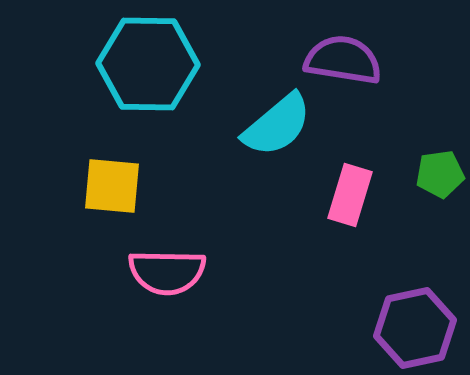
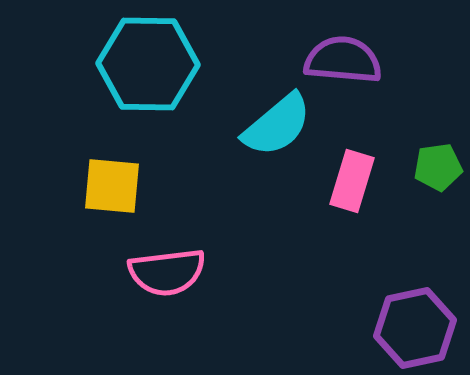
purple semicircle: rotated 4 degrees counterclockwise
green pentagon: moved 2 px left, 7 px up
pink rectangle: moved 2 px right, 14 px up
pink semicircle: rotated 8 degrees counterclockwise
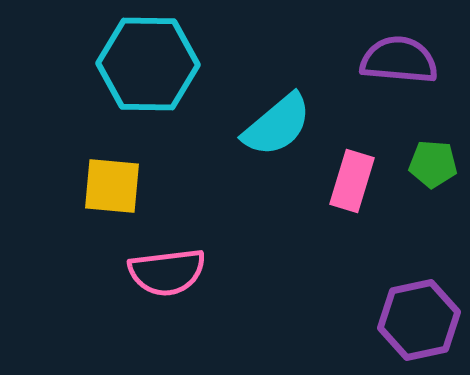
purple semicircle: moved 56 px right
green pentagon: moved 5 px left, 3 px up; rotated 12 degrees clockwise
purple hexagon: moved 4 px right, 8 px up
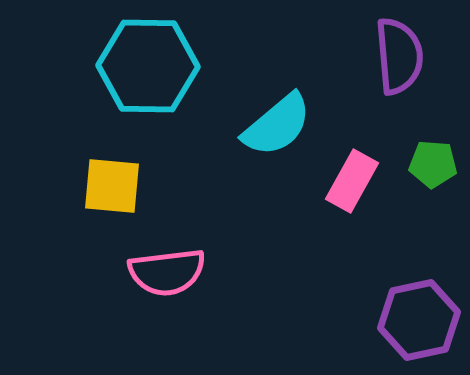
purple semicircle: moved 4 px up; rotated 80 degrees clockwise
cyan hexagon: moved 2 px down
pink rectangle: rotated 12 degrees clockwise
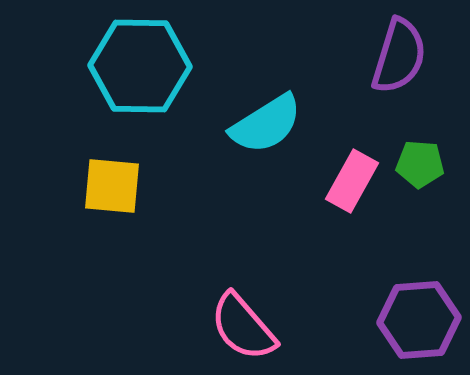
purple semicircle: rotated 22 degrees clockwise
cyan hexagon: moved 8 px left
cyan semicircle: moved 11 px left, 1 px up; rotated 8 degrees clockwise
green pentagon: moved 13 px left
pink semicircle: moved 76 px right, 55 px down; rotated 56 degrees clockwise
purple hexagon: rotated 8 degrees clockwise
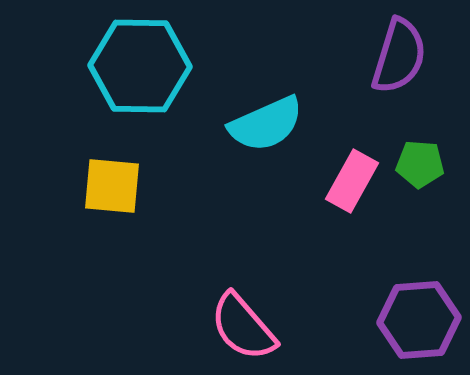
cyan semicircle: rotated 8 degrees clockwise
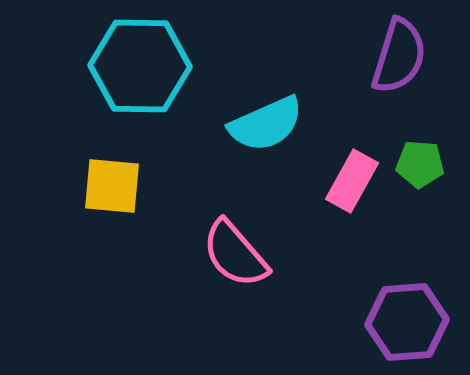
purple hexagon: moved 12 px left, 2 px down
pink semicircle: moved 8 px left, 73 px up
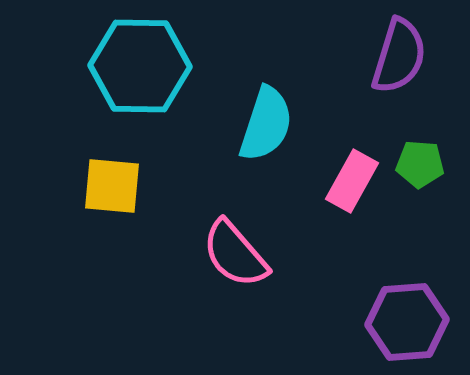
cyan semicircle: rotated 48 degrees counterclockwise
